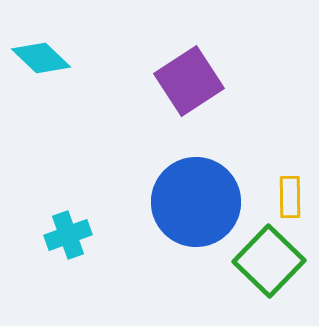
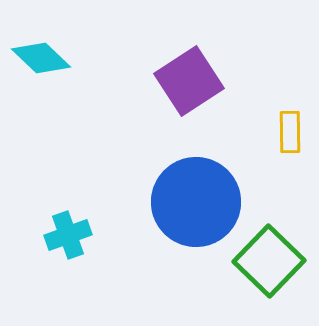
yellow rectangle: moved 65 px up
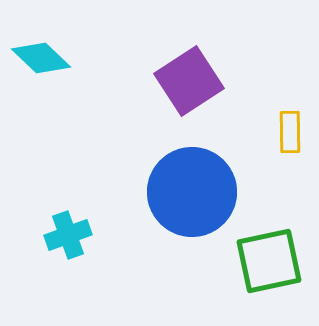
blue circle: moved 4 px left, 10 px up
green square: rotated 34 degrees clockwise
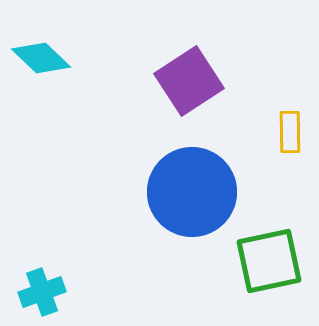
cyan cross: moved 26 px left, 57 px down
